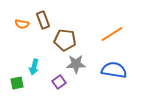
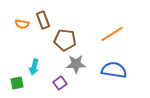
purple square: moved 1 px right, 1 px down
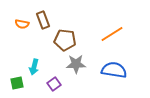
purple square: moved 6 px left, 1 px down
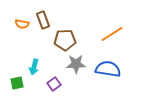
brown pentagon: rotated 10 degrees counterclockwise
blue semicircle: moved 6 px left, 1 px up
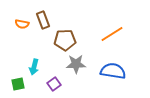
blue semicircle: moved 5 px right, 2 px down
green square: moved 1 px right, 1 px down
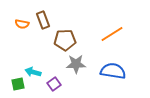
cyan arrow: moved 1 px left, 5 px down; rotated 91 degrees clockwise
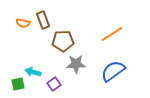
orange semicircle: moved 1 px right, 1 px up
brown pentagon: moved 2 px left, 1 px down
blue semicircle: rotated 45 degrees counterclockwise
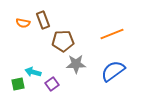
orange line: rotated 10 degrees clockwise
purple square: moved 2 px left
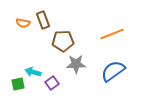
purple square: moved 1 px up
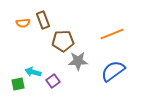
orange semicircle: rotated 16 degrees counterclockwise
gray star: moved 2 px right, 3 px up
purple square: moved 1 px right, 2 px up
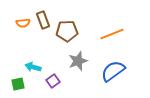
brown pentagon: moved 4 px right, 10 px up
gray star: rotated 18 degrees counterclockwise
cyan arrow: moved 5 px up
